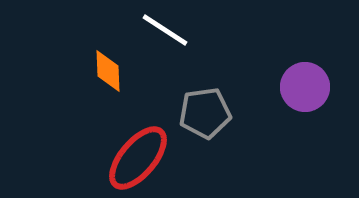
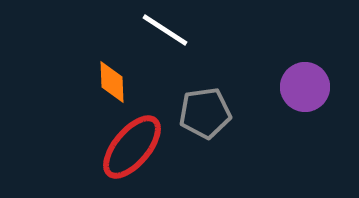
orange diamond: moved 4 px right, 11 px down
red ellipse: moved 6 px left, 11 px up
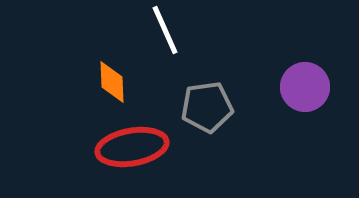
white line: rotated 33 degrees clockwise
gray pentagon: moved 2 px right, 6 px up
red ellipse: rotated 40 degrees clockwise
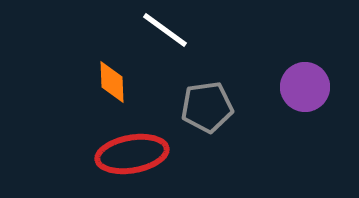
white line: rotated 30 degrees counterclockwise
red ellipse: moved 7 px down
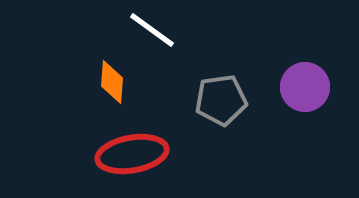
white line: moved 13 px left
orange diamond: rotated 6 degrees clockwise
gray pentagon: moved 14 px right, 7 px up
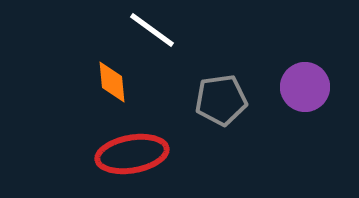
orange diamond: rotated 9 degrees counterclockwise
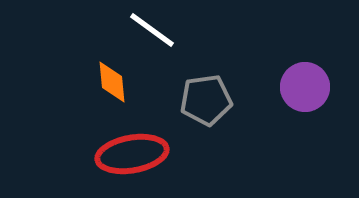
gray pentagon: moved 15 px left
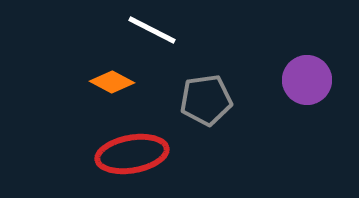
white line: rotated 9 degrees counterclockwise
orange diamond: rotated 57 degrees counterclockwise
purple circle: moved 2 px right, 7 px up
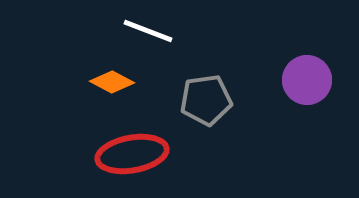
white line: moved 4 px left, 1 px down; rotated 6 degrees counterclockwise
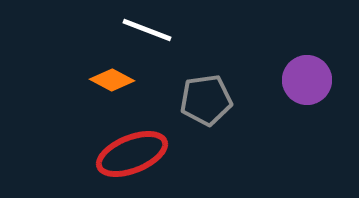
white line: moved 1 px left, 1 px up
orange diamond: moved 2 px up
red ellipse: rotated 12 degrees counterclockwise
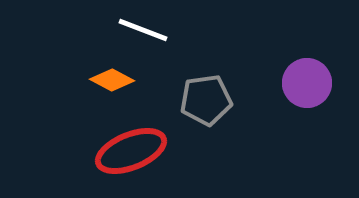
white line: moved 4 px left
purple circle: moved 3 px down
red ellipse: moved 1 px left, 3 px up
